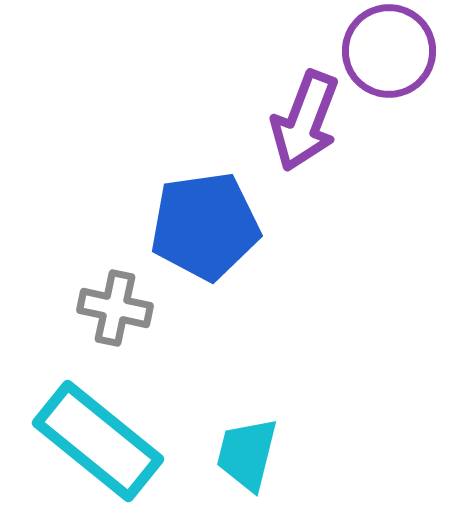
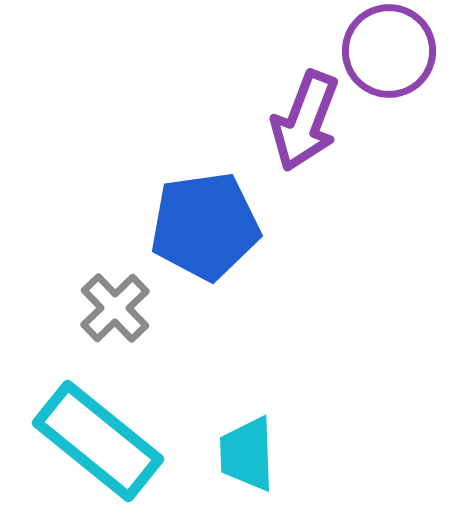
gray cross: rotated 34 degrees clockwise
cyan trapezoid: rotated 16 degrees counterclockwise
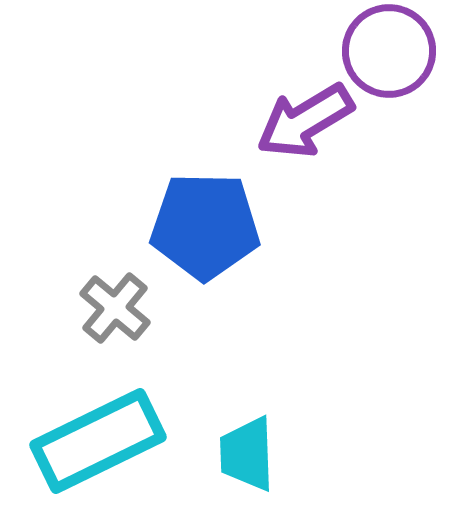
purple arrow: rotated 38 degrees clockwise
blue pentagon: rotated 9 degrees clockwise
gray cross: rotated 6 degrees counterclockwise
cyan rectangle: rotated 65 degrees counterclockwise
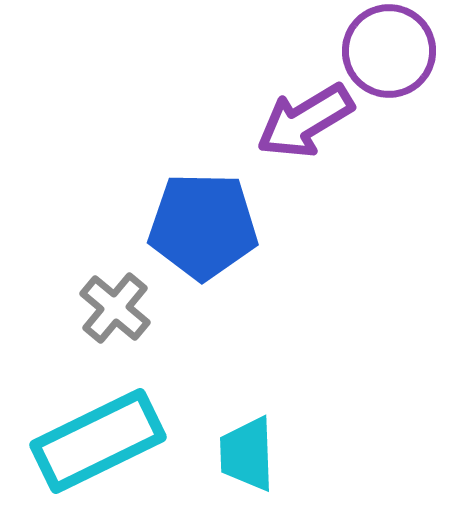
blue pentagon: moved 2 px left
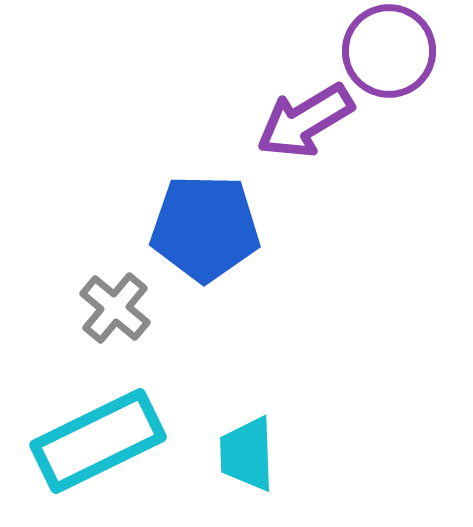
blue pentagon: moved 2 px right, 2 px down
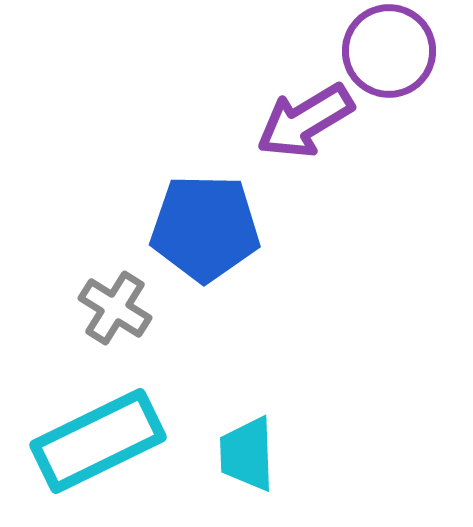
gray cross: rotated 8 degrees counterclockwise
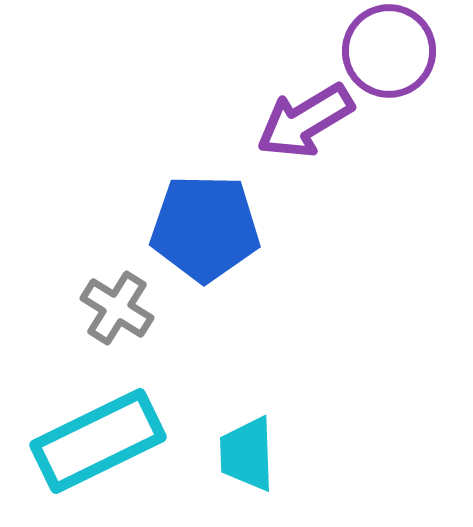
gray cross: moved 2 px right
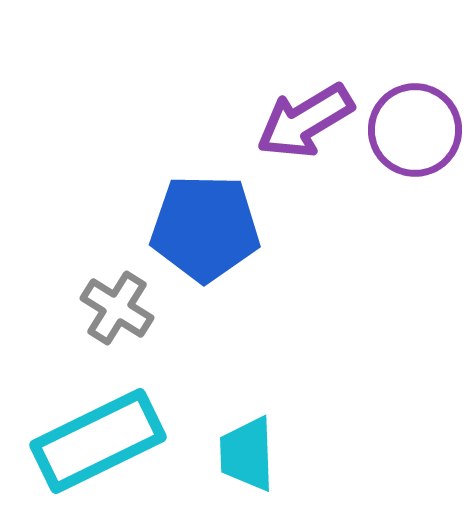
purple circle: moved 26 px right, 79 px down
